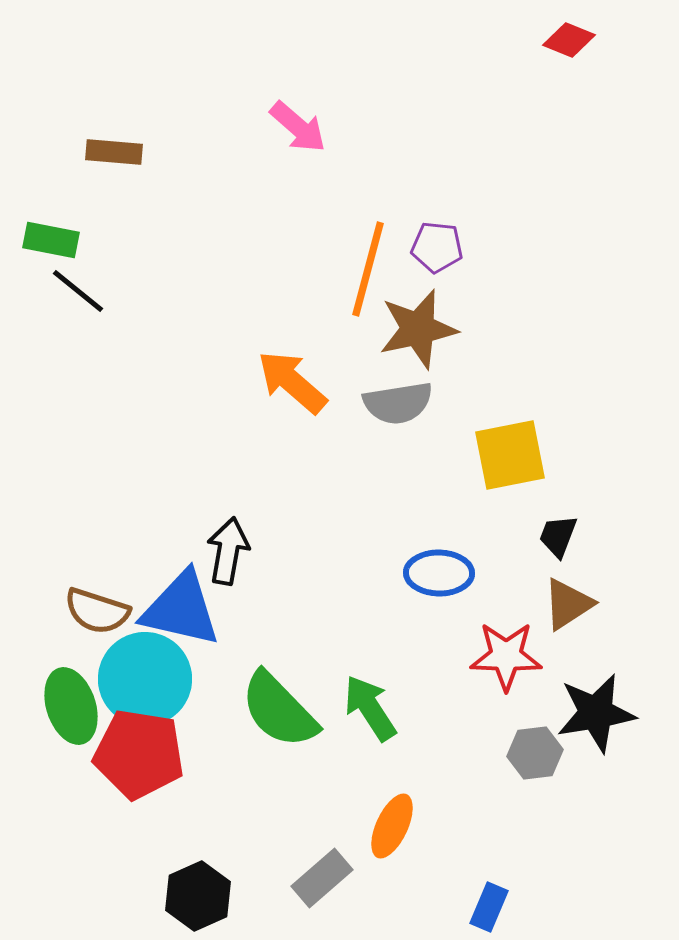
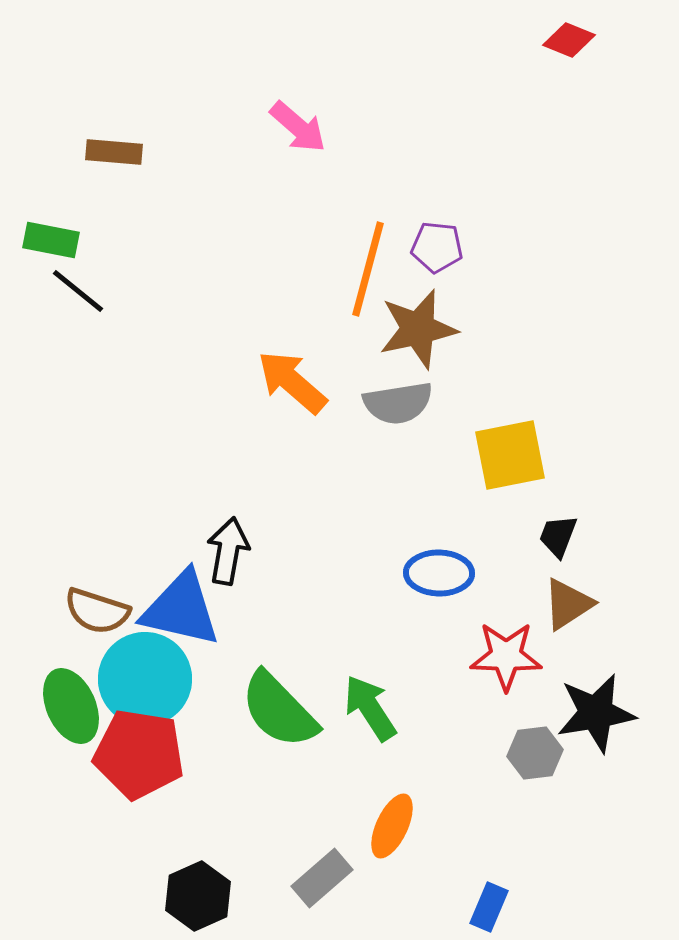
green ellipse: rotated 6 degrees counterclockwise
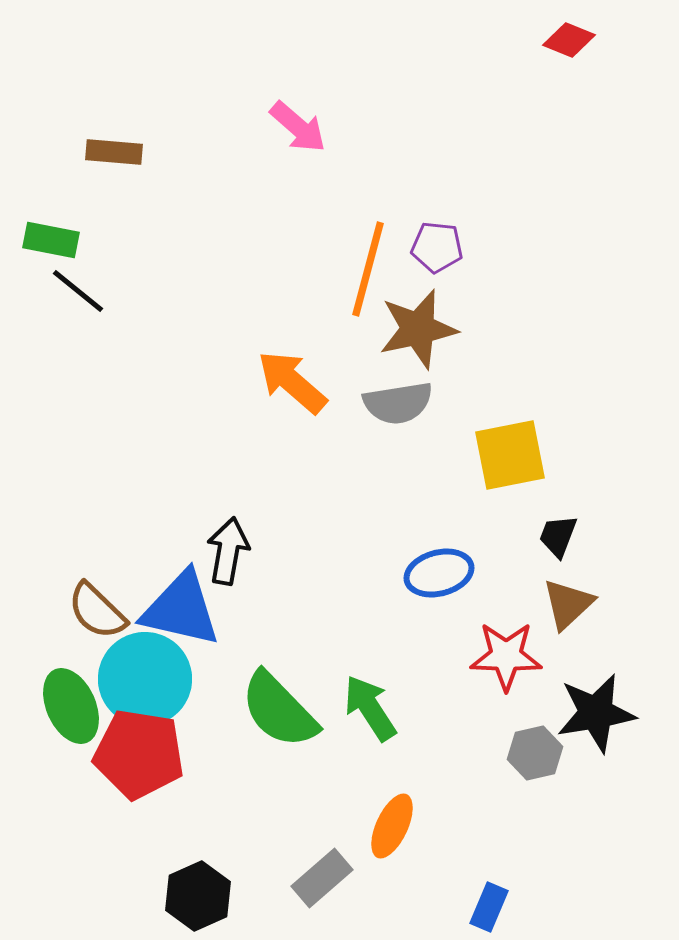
blue ellipse: rotated 16 degrees counterclockwise
brown triangle: rotated 10 degrees counterclockwise
brown semicircle: rotated 26 degrees clockwise
gray hexagon: rotated 6 degrees counterclockwise
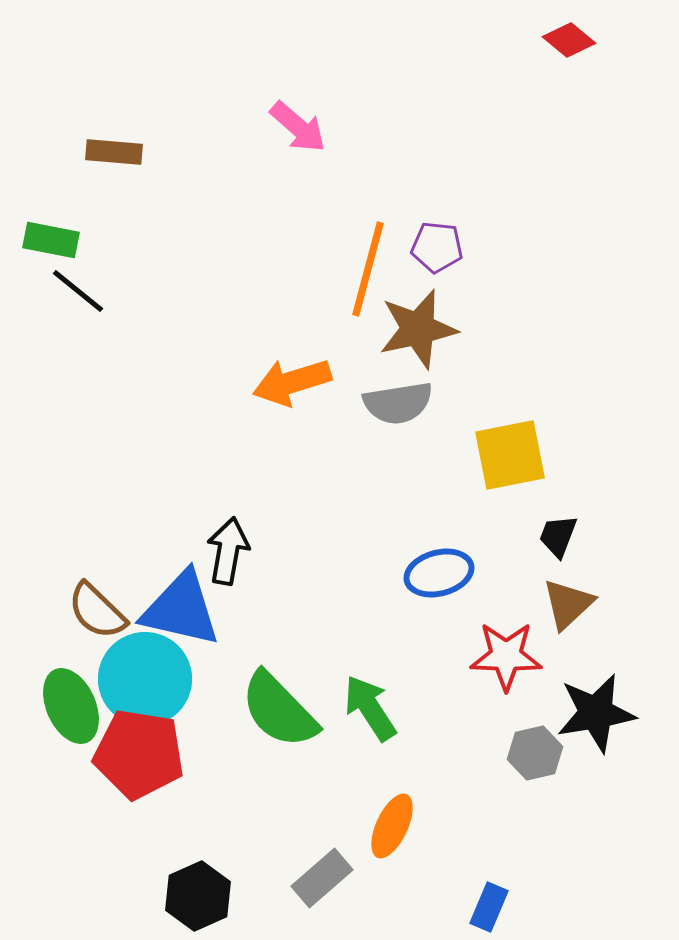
red diamond: rotated 18 degrees clockwise
orange arrow: rotated 58 degrees counterclockwise
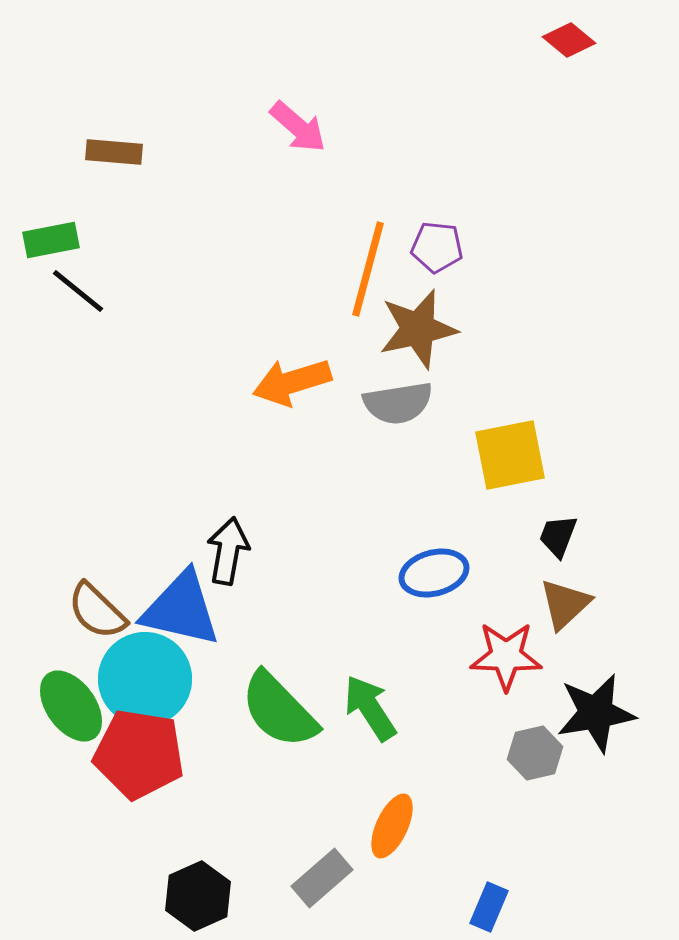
green rectangle: rotated 22 degrees counterclockwise
blue ellipse: moved 5 px left
brown triangle: moved 3 px left
green ellipse: rotated 12 degrees counterclockwise
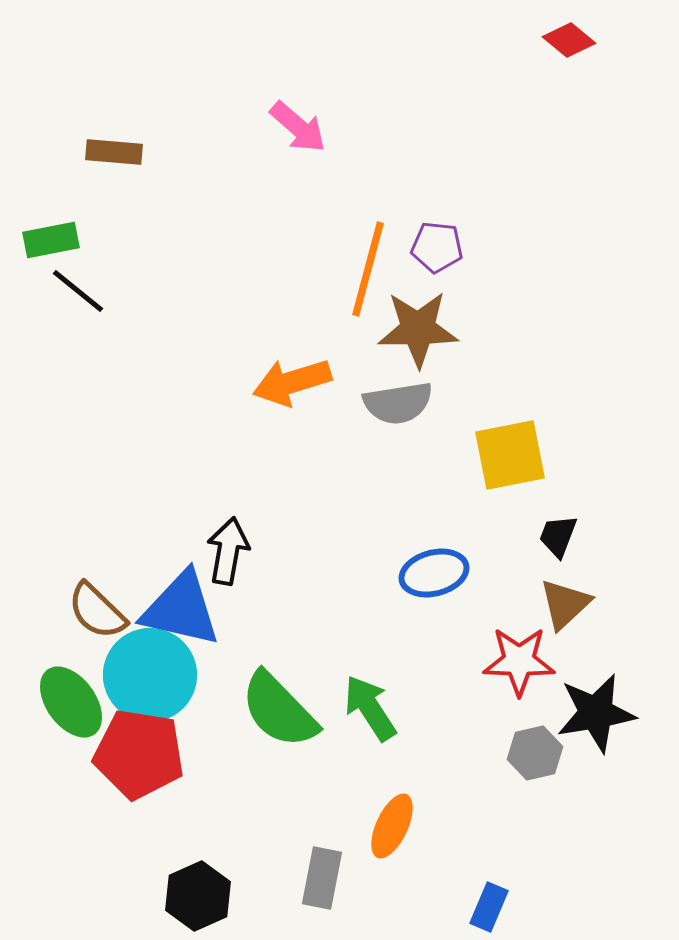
brown star: rotated 12 degrees clockwise
red star: moved 13 px right, 5 px down
cyan circle: moved 5 px right, 4 px up
green ellipse: moved 4 px up
gray rectangle: rotated 38 degrees counterclockwise
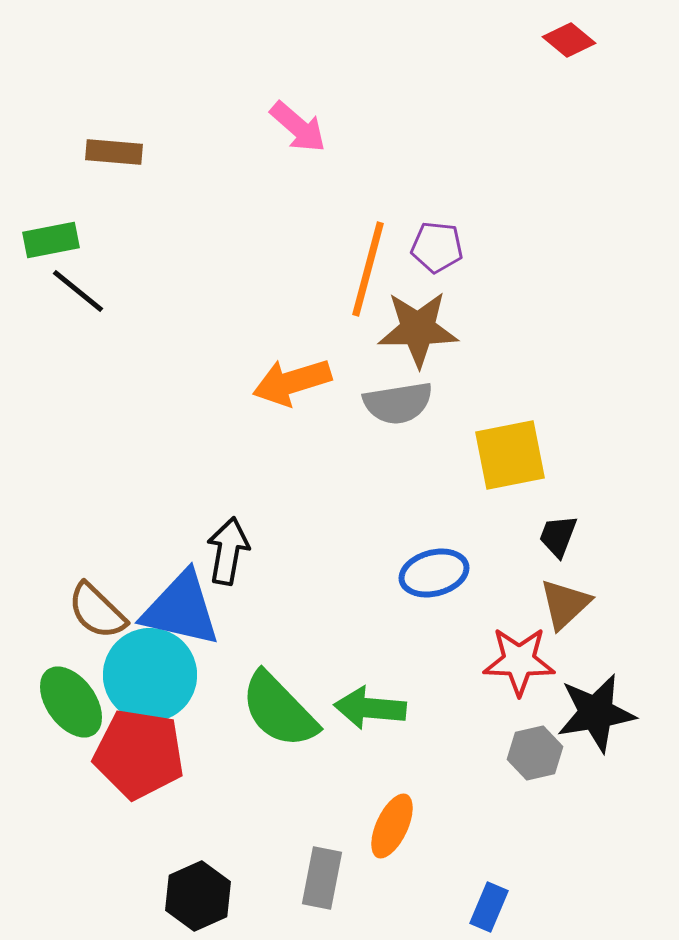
green arrow: rotated 52 degrees counterclockwise
